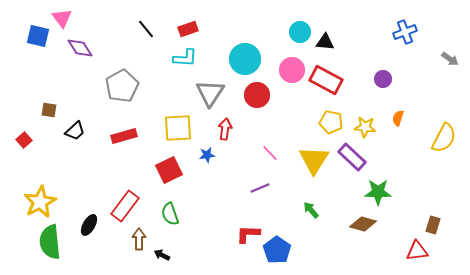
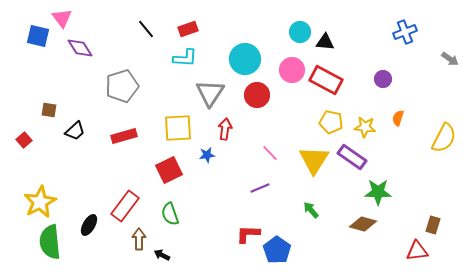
gray pentagon at (122, 86): rotated 12 degrees clockwise
purple rectangle at (352, 157): rotated 8 degrees counterclockwise
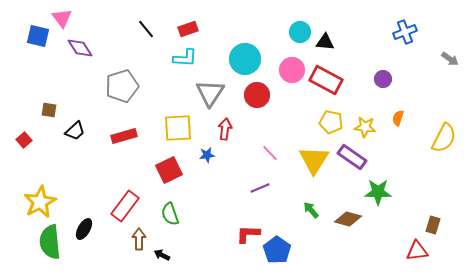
brown diamond at (363, 224): moved 15 px left, 5 px up
black ellipse at (89, 225): moved 5 px left, 4 px down
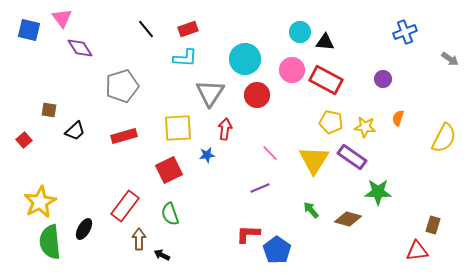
blue square at (38, 36): moved 9 px left, 6 px up
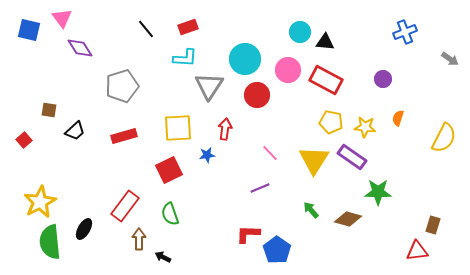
red rectangle at (188, 29): moved 2 px up
pink circle at (292, 70): moved 4 px left
gray triangle at (210, 93): moved 1 px left, 7 px up
black arrow at (162, 255): moved 1 px right, 2 px down
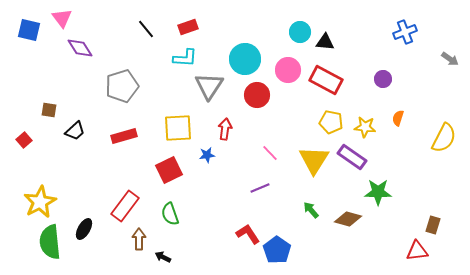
red L-shape at (248, 234): rotated 55 degrees clockwise
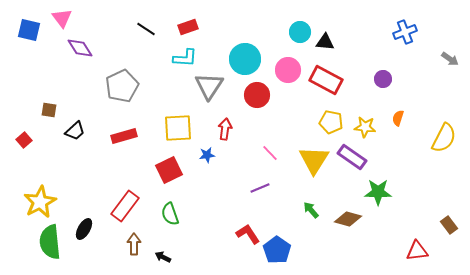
black line at (146, 29): rotated 18 degrees counterclockwise
gray pentagon at (122, 86): rotated 8 degrees counterclockwise
brown rectangle at (433, 225): moved 16 px right; rotated 54 degrees counterclockwise
brown arrow at (139, 239): moved 5 px left, 5 px down
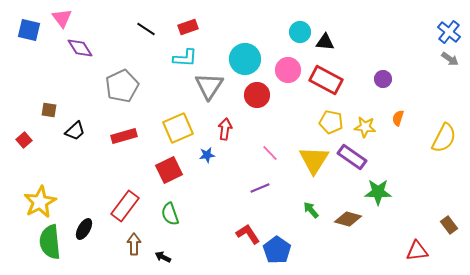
blue cross at (405, 32): moved 44 px right; rotated 30 degrees counterclockwise
yellow square at (178, 128): rotated 20 degrees counterclockwise
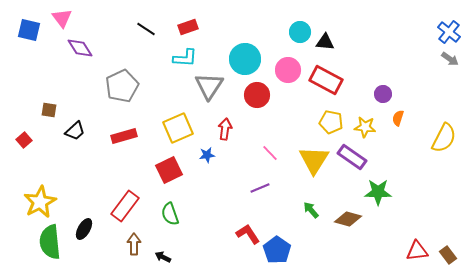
purple circle at (383, 79): moved 15 px down
brown rectangle at (449, 225): moved 1 px left, 30 px down
